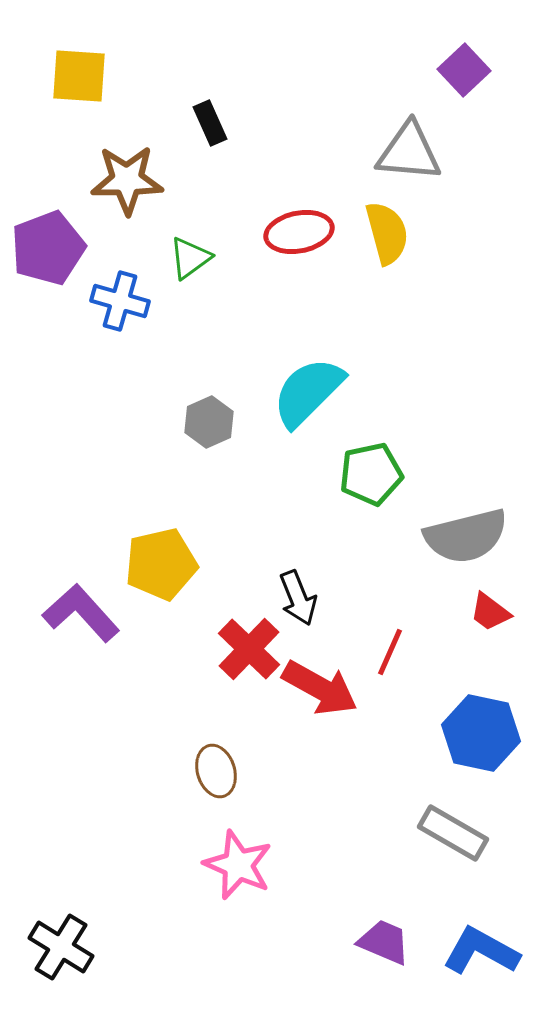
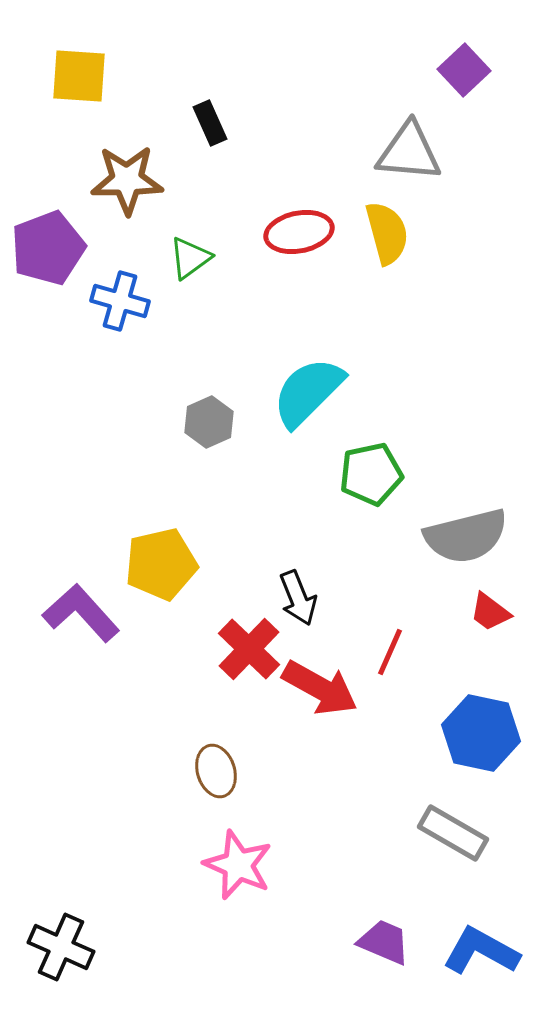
black cross: rotated 8 degrees counterclockwise
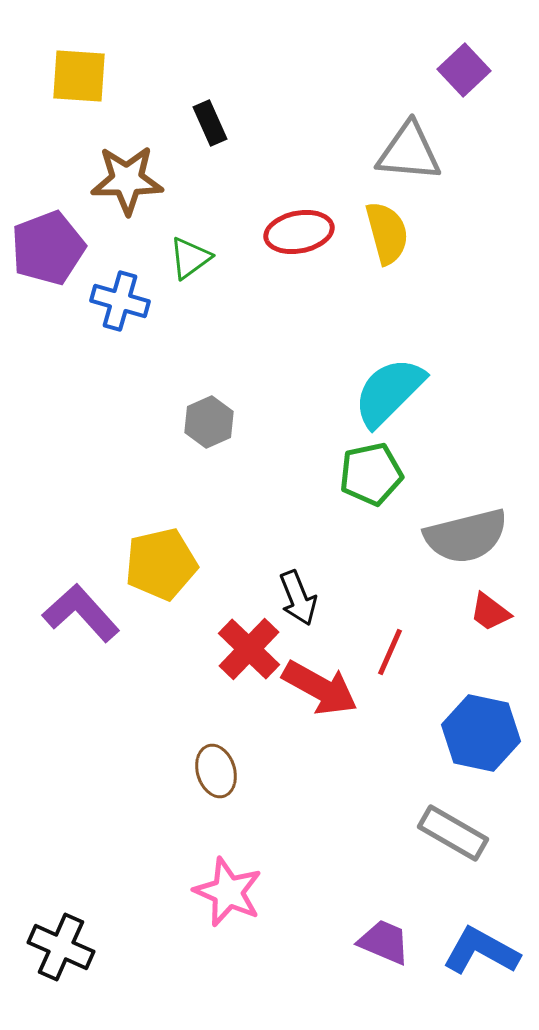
cyan semicircle: moved 81 px right
pink star: moved 10 px left, 27 px down
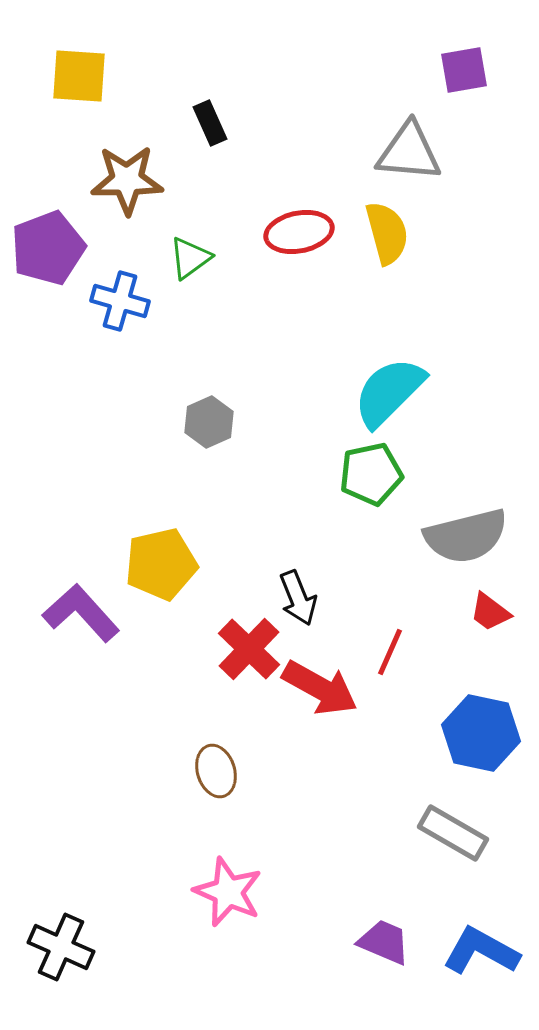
purple square: rotated 33 degrees clockwise
